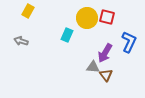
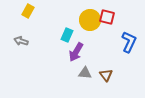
yellow circle: moved 3 px right, 2 px down
purple arrow: moved 29 px left, 1 px up
gray triangle: moved 8 px left, 6 px down
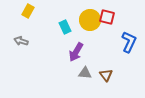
cyan rectangle: moved 2 px left, 8 px up; rotated 48 degrees counterclockwise
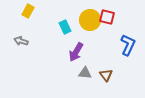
blue L-shape: moved 1 px left, 3 px down
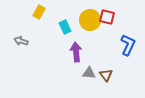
yellow rectangle: moved 11 px right, 1 px down
purple arrow: rotated 144 degrees clockwise
gray triangle: moved 4 px right
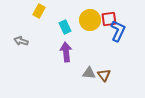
yellow rectangle: moved 1 px up
red square: moved 2 px right, 2 px down; rotated 21 degrees counterclockwise
blue L-shape: moved 10 px left, 14 px up
purple arrow: moved 10 px left
brown triangle: moved 2 px left
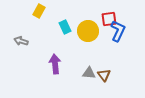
yellow circle: moved 2 px left, 11 px down
purple arrow: moved 11 px left, 12 px down
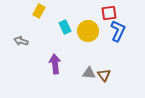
red square: moved 6 px up
